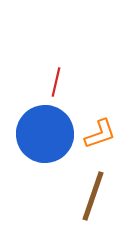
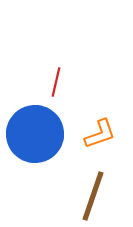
blue circle: moved 10 px left
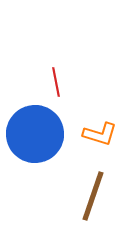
red line: rotated 24 degrees counterclockwise
orange L-shape: rotated 36 degrees clockwise
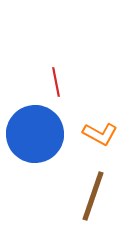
orange L-shape: rotated 12 degrees clockwise
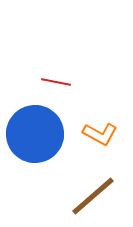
red line: rotated 68 degrees counterclockwise
brown line: rotated 30 degrees clockwise
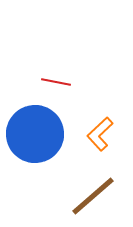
orange L-shape: rotated 108 degrees clockwise
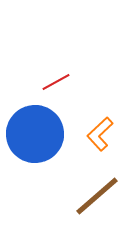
red line: rotated 40 degrees counterclockwise
brown line: moved 4 px right
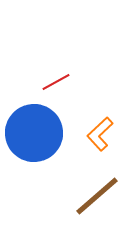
blue circle: moved 1 px left, 1 px up
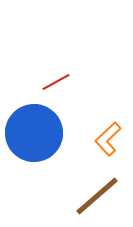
orange L-shape: moved 8 px right, 5 px down
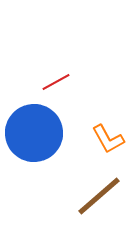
orange L-shape: rotated 76 degrees counterclockwise
brown line: moved 2 px right
